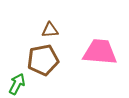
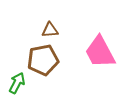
pink trapezoid: rotated 123 degrees counterclockwise
green arrow: moved 1 px up
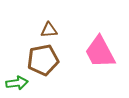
brown triangle: moved 1 px left
green arrow: rotated 55 degrees clockwise
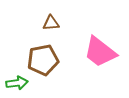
brown triangle: moved 2 px right, 7 px up
pink trapezoid: rotated 24 degrees counterclockwise
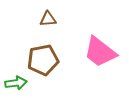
brown triangle: moved 3 px left, 4 px up
green arrow: moved 1 px left
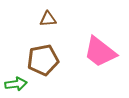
green arrow: moved 1 px down
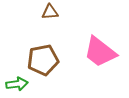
brown triangle: moved 2 px right, 7 px up
green arrow: moved 1 px right
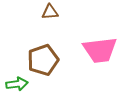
pink trapezoid: moved 2 px up; rotated 45 degrees counterclockwise
brown pentagon: rotated 8 degrees counterclockwise
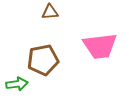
pink trapezoid: moved 4 px up
brown pentagon: rotated 8 degrees clockwise
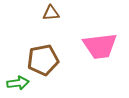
brown triangle: moved 1 px right, 1 px down
green arrow: moved 1 px right, 1 px up
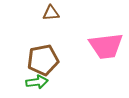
pink trapezoid: moved 6 px right
green arrow: moved 19 px right, 1 px up
